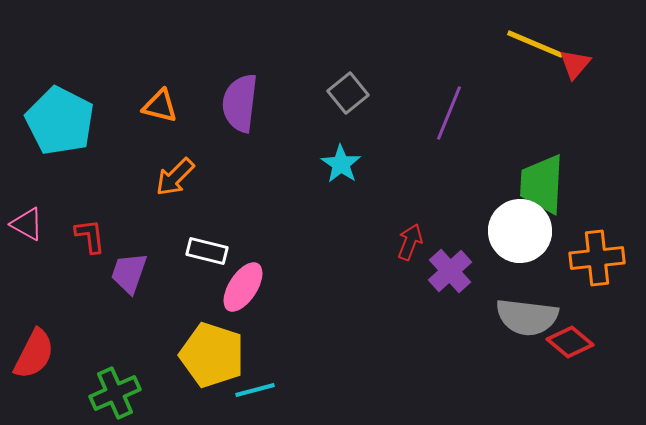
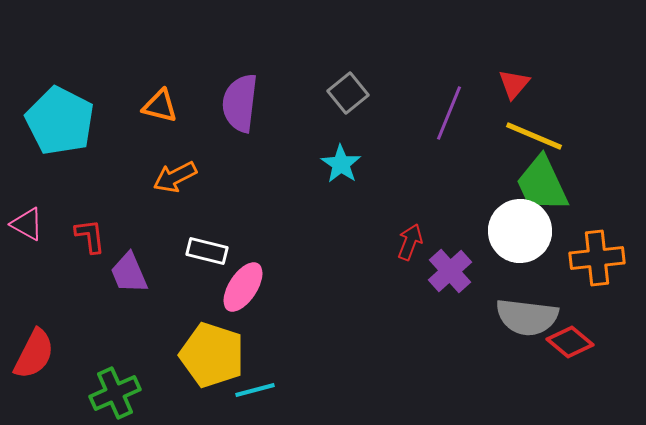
yellow line: moved 1 px left, 92 px down
red triangle: moved 61 px left, 20 px down
orange arrow: rotated 18 degrees clockwise
green trapezoid: rotated 28 degrees counterclockwise
purple trapezoid: rotated 42 degrees counterclockwise
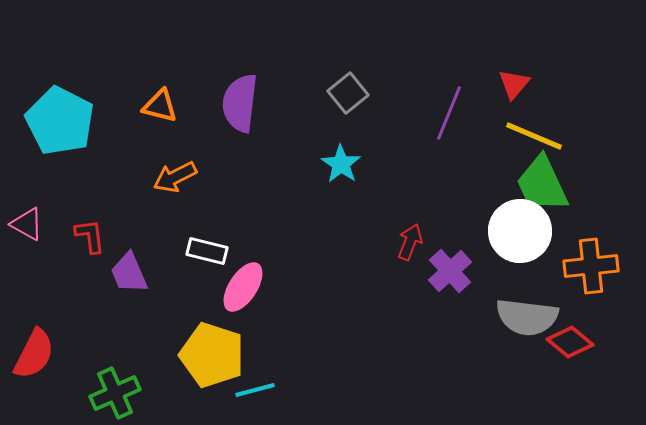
orange cross: moved 6 px left, 8 px down
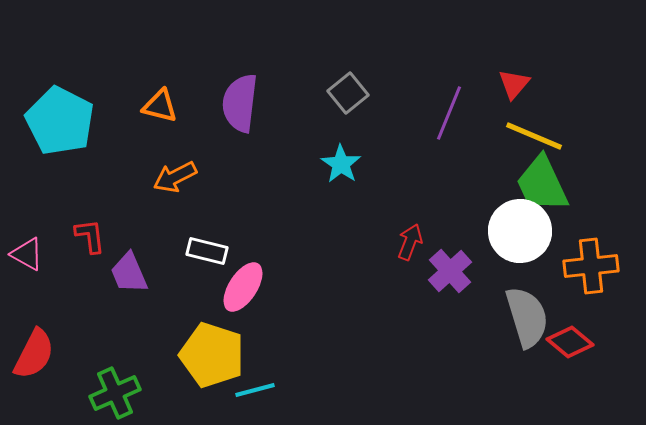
pink triangle: moved 30 px down
gray semicircle: rotated 114 degrees counterclockwise
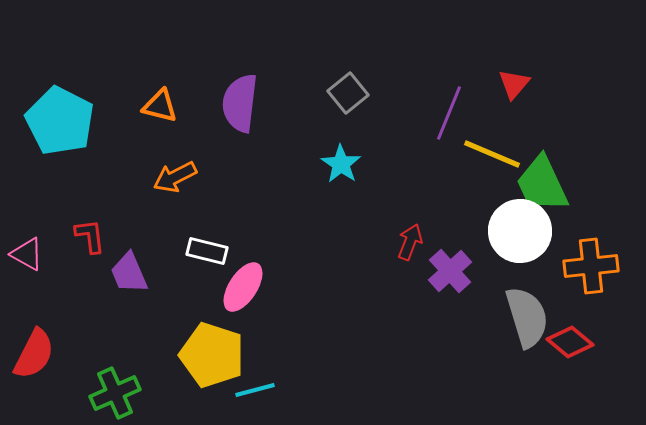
yellow line: moved 42 px left, 18 px down
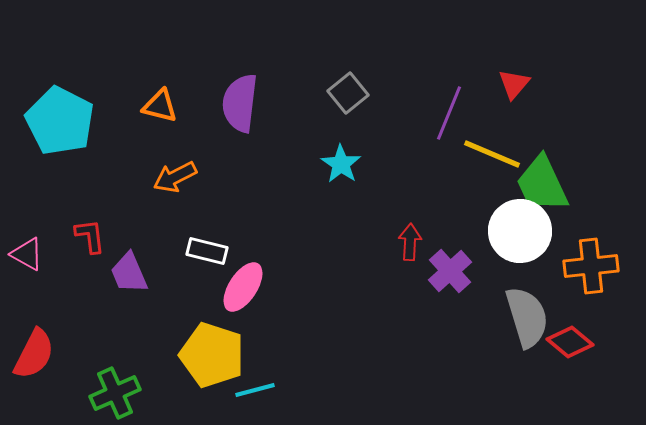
red arrow: rotated 18 degrees counterclockwise
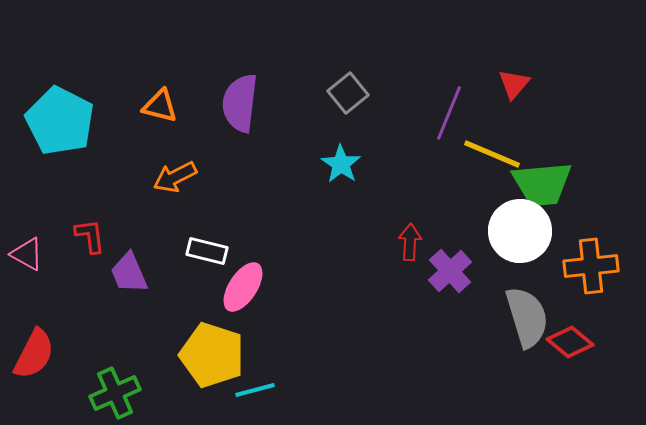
green trapezoid: rotated 70 degrees counterclockwise
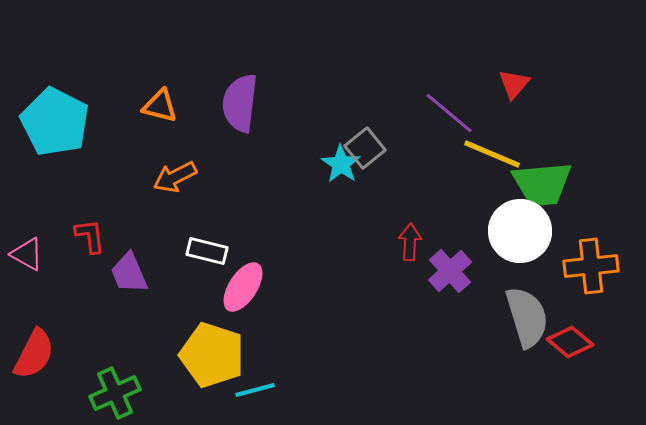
gray square: moved 17 px right, 55 px down
purple line: rotated 72 degrees counterclockwise
cyan pentagon: moved 5 px left, 1 px down
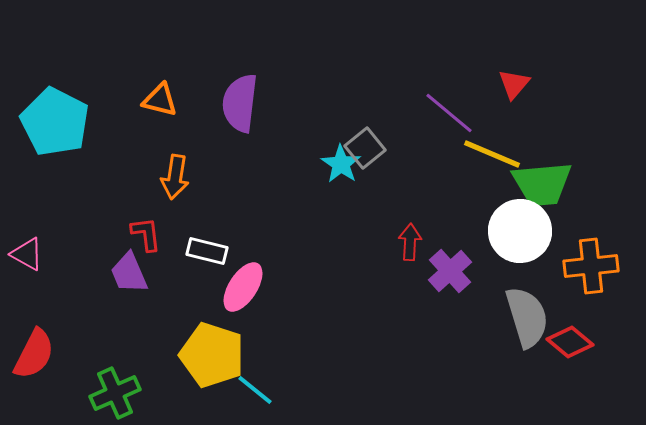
orange triangle: moved 6 px up
orange arrow: rotated 54 degrees counterclockwise
red L-shape: moved 56 px right, 2 px up
cyan line: rotated 54 degrees clockwise
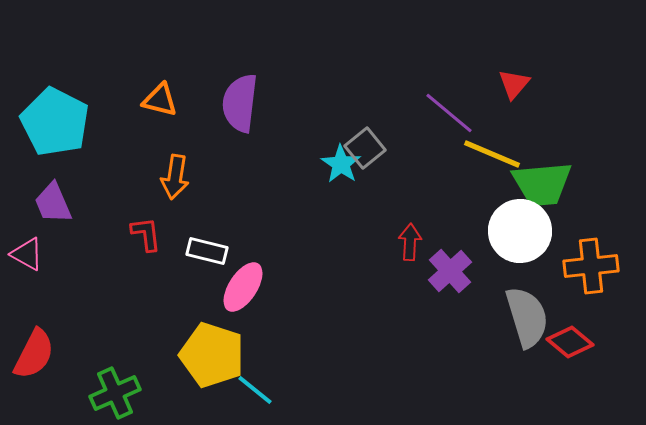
purple trapezoid: moved 76 px left, 70 px up
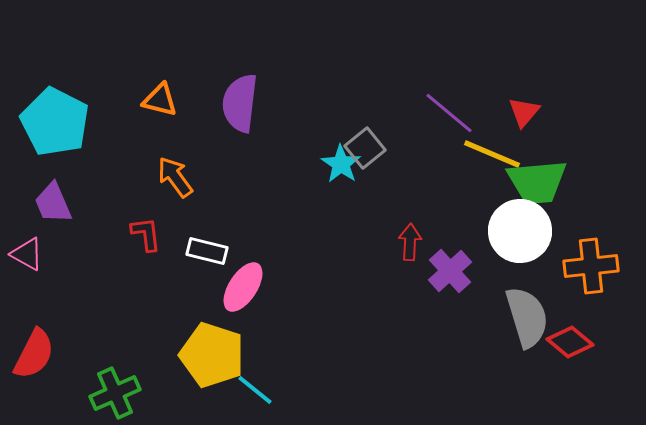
red triangle: moved 10 px right, 28 px down
orange arrow: rotated 135 degrees clockwise
green trapezoid: moved 5 px left, 2 px up
